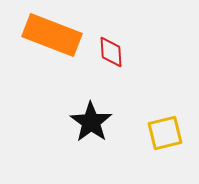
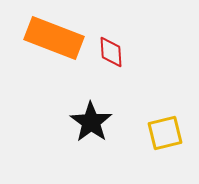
orange rectangle: moved 2 px right, 3 px down
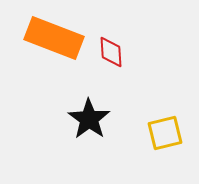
black star: moved 2 px left, 3 px up
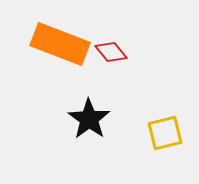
orange rectangle: moved 6 px right, 6 px down
red diamond: rotated 36 degrees counterclockwise
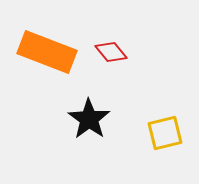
orange rectangle: moved 13 px left, 8 px down
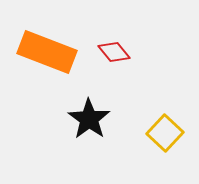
red diamond: moved 3 px right
yellow square: rotated 33 degrees counterclockwise
